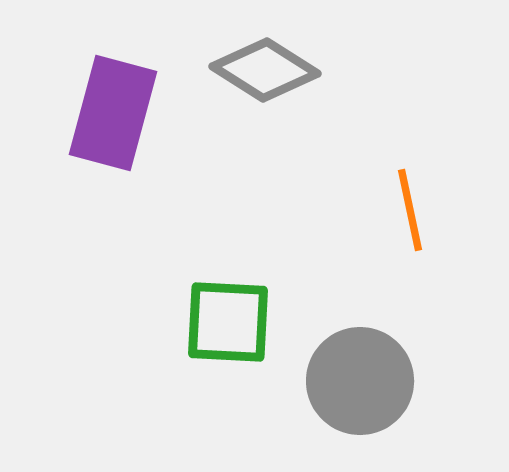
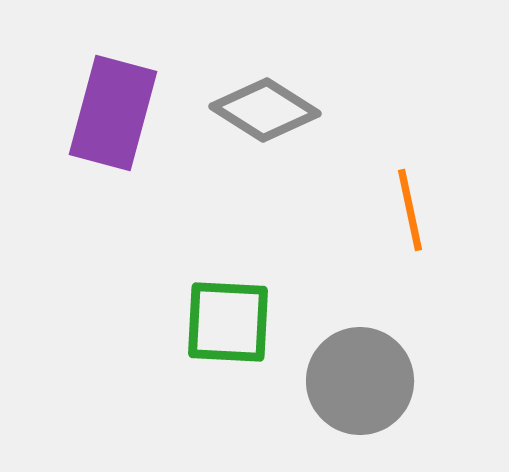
gray diamond: moved 40 px down
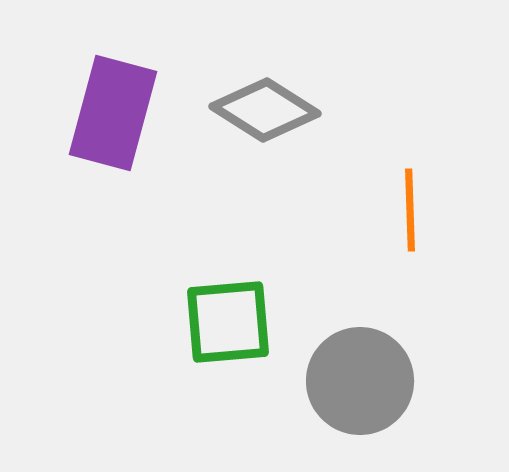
orange line: rotated 10 degrees clockwise
green square: rotated 8 degrees counterclockwise
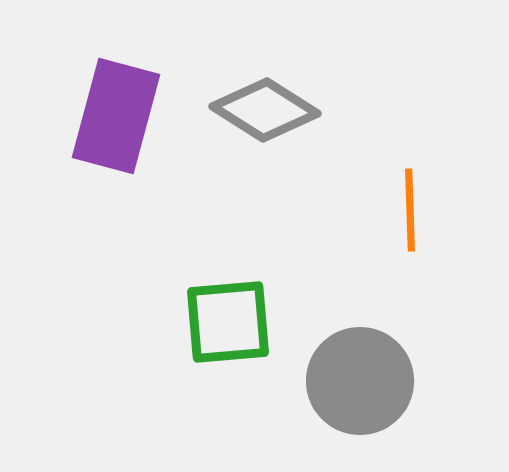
purple rectangle: moved 3 px right, 3 px down
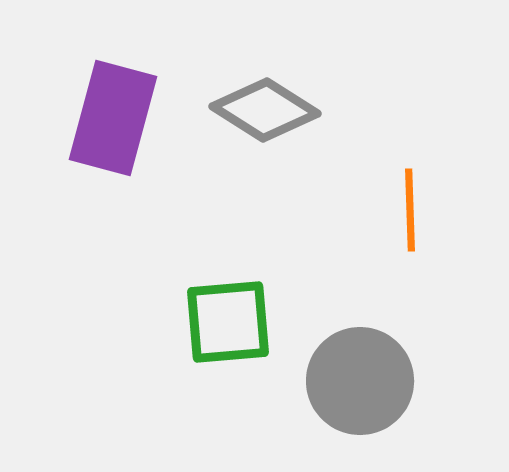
purple rectangle: moved 3 px left, 2 px down
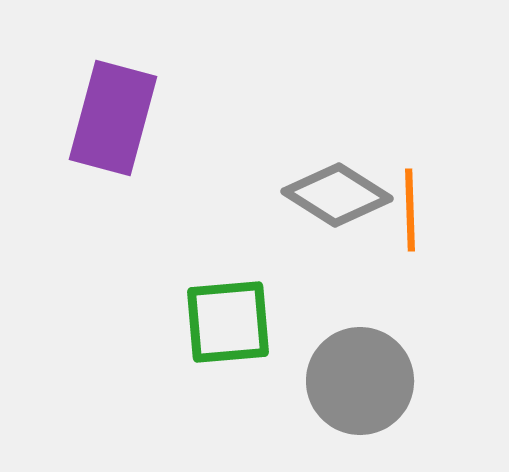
gray diamond: moved 72 px right, 85 px down
